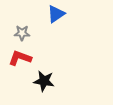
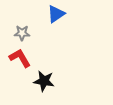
red L-shape: rotated 40 degrees clockwise
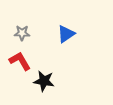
blue triangle: moved 10 px right, 20 px down
red L-shape: moved 3 px down
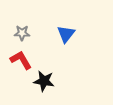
blue triangle: rotated 18 degrees counterclockwise
red L-shape: moved 1 px right, 1 px up
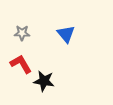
blue triangle: rotated 18 degrees counterclockwise
red L-shape: moved 4 px down
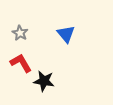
gray star: moved 2 px left; rotated 28 degrees clockwise
red L-shape: moved 1 px up
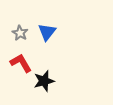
blue triangle: moved 19 px left, 2 px up; rotated 18 degrees clockwise
black star: rotated 25 degrees counterclockwise
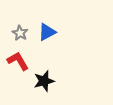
blue triangle: rotated 24 degrees clockwise
red L-shape: moved 3 px left, 2 px up
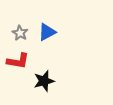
red L-shape: rotated 130 degrees clockwise
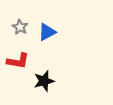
gray star: moved 6 px up
